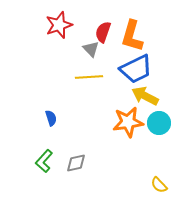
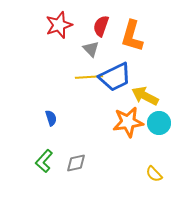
red semicircle: moved 2 px left, 6 px up
blue trapezoid: moved 21 px left, 8 px down
yellow semicircle: moved 5 px left, 11 px up
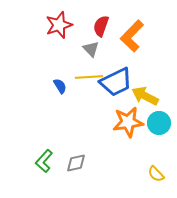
orange L-shape: rotated 28 degrees clockwise
blue trapezoid: moved 1 px right, 5 px down
blue semicircle: moved 9 px right, 32 px up; rotated 14 degrees counterclockwise
yellow semicircle: moved 2 px right
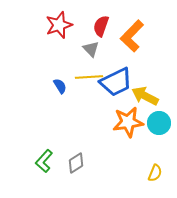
gray diamond: rotated 20 degrees counterclockwise
yellow semicircle: moved 1 px left, 1 px up; rotated 114 degrees counterclockwise
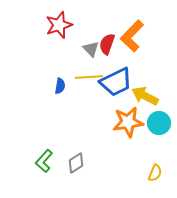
red semicircle: moved 6 px right, 18 px down
blue semicircle: rotated 42 degrees clockwise
